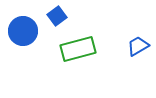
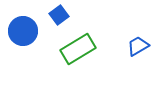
blue square: moved 2 px right, 1 px up
green rectangle: rotated 16 degrees counterclockwise
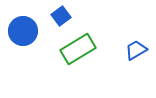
blue square: moved 2 px right, 1 px down
blue trapezoid: moved 2 px left, 4 px down
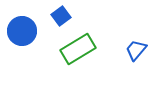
blue circle: moved 1 px left
blue trapezoid: rotated 20 degrees counterclockwise
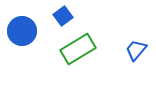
blue square: moved 2 px right
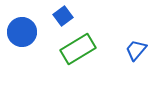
blue circle: moved 1 px down
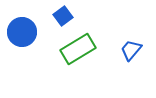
blue trapezoid: moved 5 px left
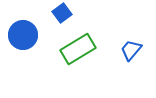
blue square: moved 1 px left, 3 px up
blue circle: moved 1 px right, 3 px down
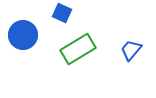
blue square: rotated 30 degrees counterclockwise
